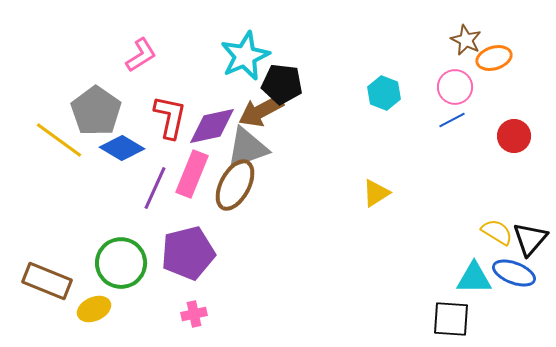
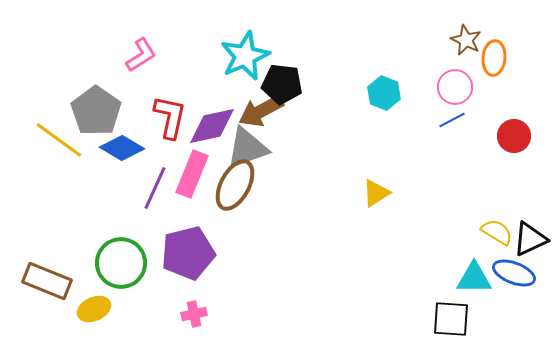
orange ellipse: rotated 68 degrees counterclockwise
black triangle: rotated 24 degrees clockwise
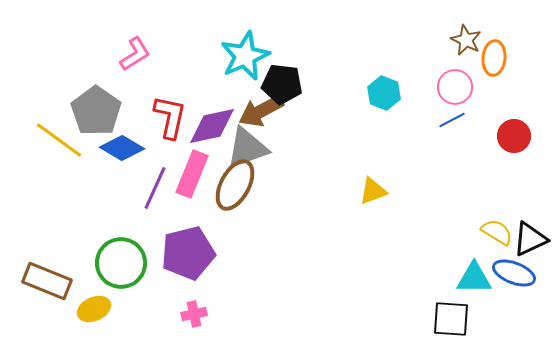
pink L-shape: moved 6 px left, 1 px up
yellow triangle: moved 3 px left, 2 px up; rotated 12 degrees clockwise
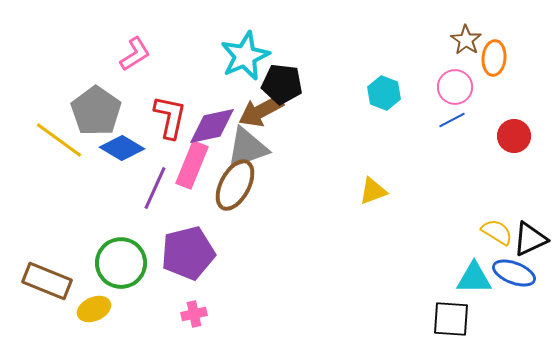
brown star: rotated 8 degrees clockwise
pink rectangle: moved 9 px up
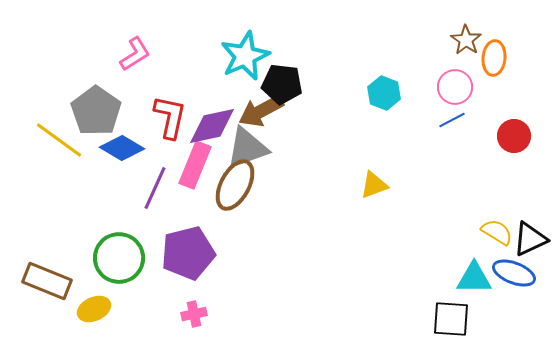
pink rectangle: moved 3 px right
yellow triangle: moved 1 px right, 6 px up
green circle: moved 2 px left, 5 px up
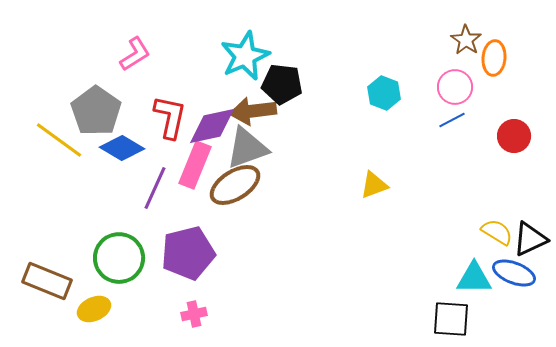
brown arrow: moved 8 px left; rotated 21 degrees clockwise
brown ellipse: rotated 30 degrees clockwise
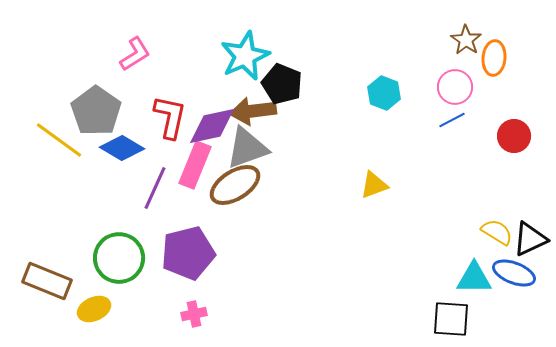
black pentagon: rotated 15 degrees clockwise
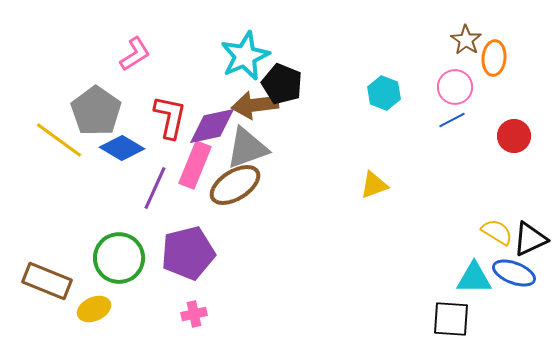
brown arrow: moved 2 px right, 6 px up
